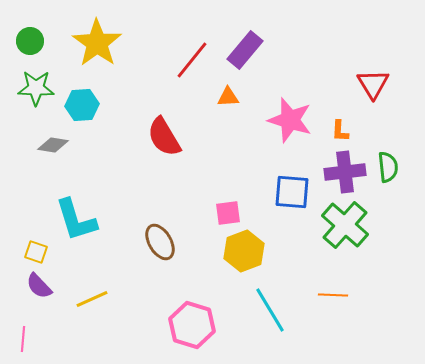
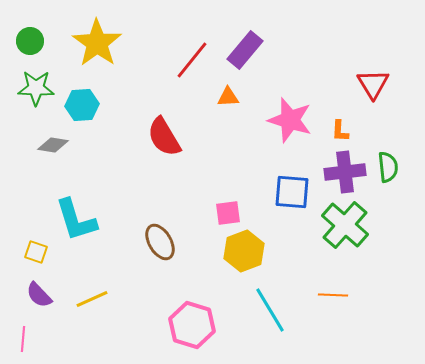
purple semicircle: moved 9 px down
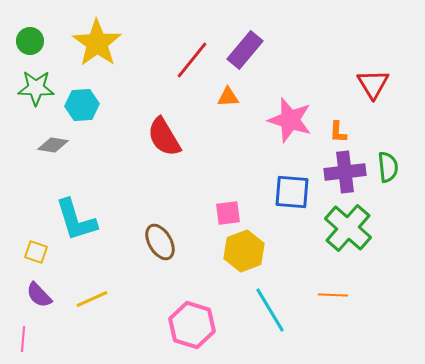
orange L-shape: moved 2 px left, 1 px down
green cross: moved 3 px right, 3 px down
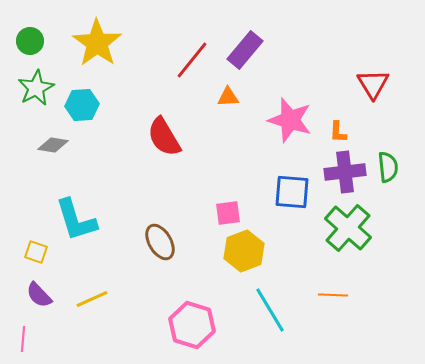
green star: rotated 30 degrees counterclockwise
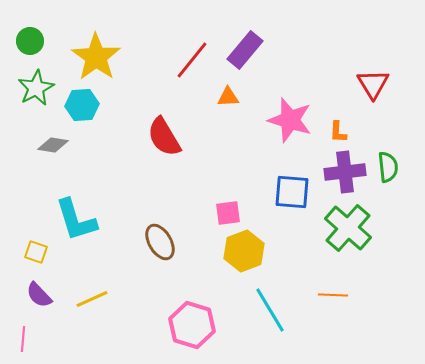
yellow star: moved 1 px left, 14 px down
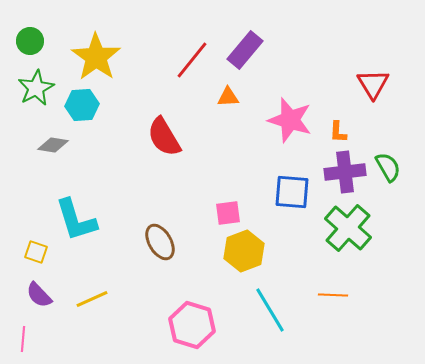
green semicircle: rotated 24 degrees counterclockwise
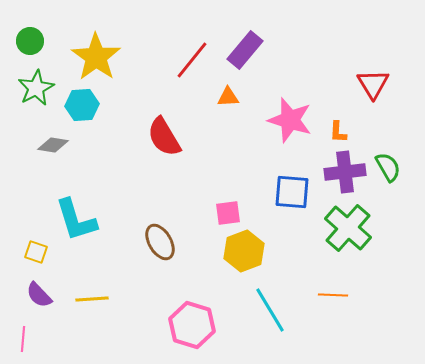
yellow line: rotated 20 degrees clockwise
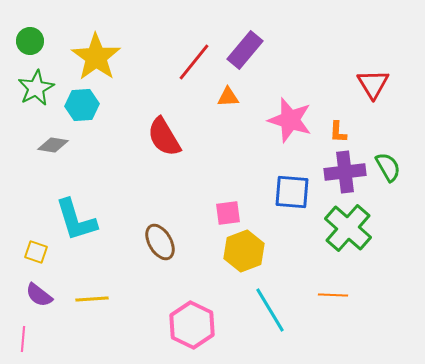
red line: moved 2 px right, 2 px down
purple semicircle: rotated 8 degrees counterclockwise
pink hexagon: rotated 9 degrees clockwise
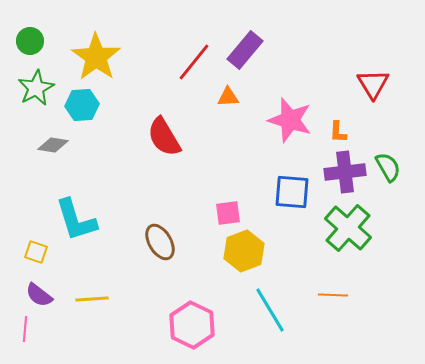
pink line: moved 2 px right, 10 px up
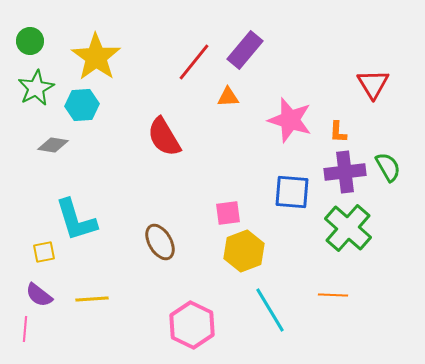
yellow square: moved 8 px right; rotated 30 degrees counterclockwise
